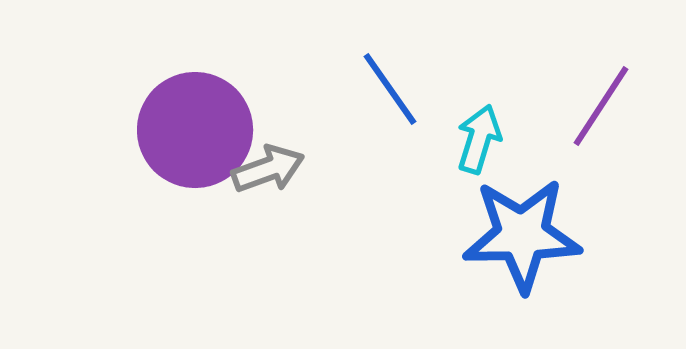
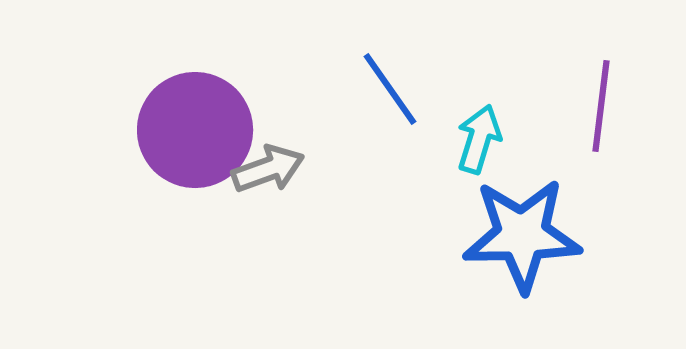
purple line: rotated 26 degrees counterclockwise
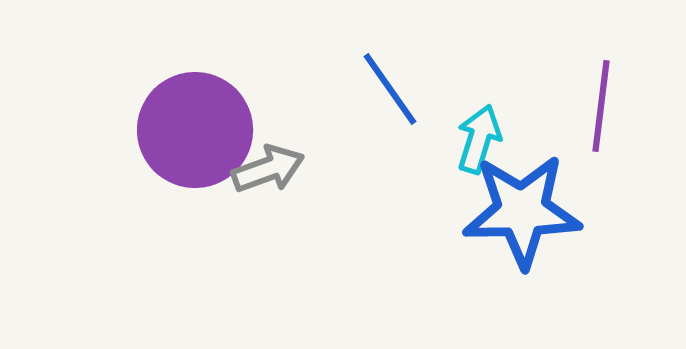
blue star: moved 24 px up
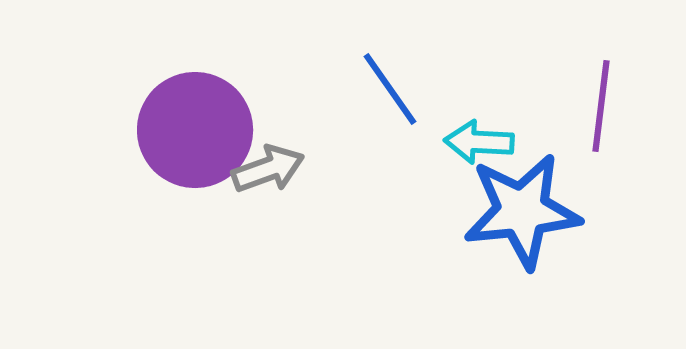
cyan arrow: moved 3 px down; rotated 104 degrees counterclockwise
blue star: rotated 5 degrees counterclockwise
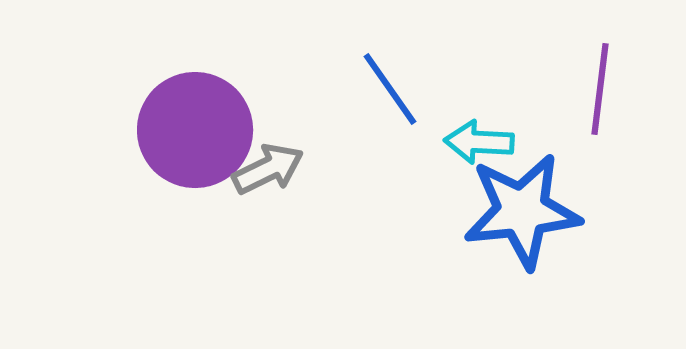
purple line: moved 1 px left, 17 px up
gray arrow: rotated 6 degrees counterclockwise
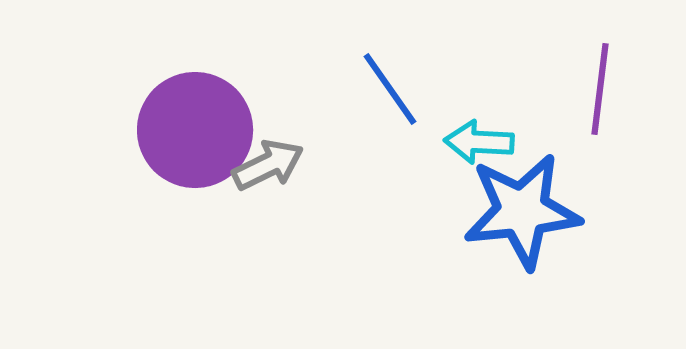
gray arrow: moved 4 px up
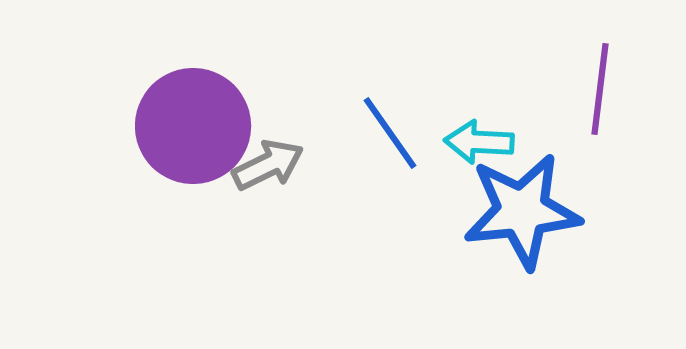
blue line: moved 44 px down
purple circle: moved 2 px left, 4 px up
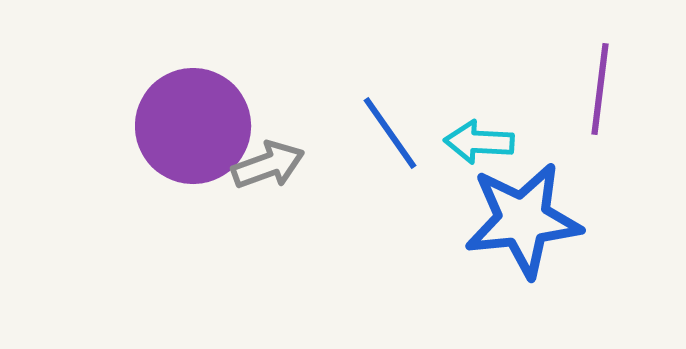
gray arrow: rotated 6 degrees clockwise
blue star: moved 1 px right, 9 px down
